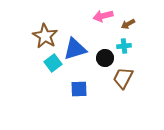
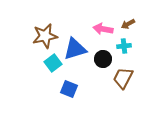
pink arrow: moved 13 px down; rotated 24 degrees clockwise
brown star: rotated 30 degrees clockwise
black circle: moved 2 px left, 1 px down
blue square: moved 10 px left; rotated 24 degrees clockwise
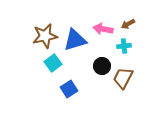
blue triangle: moved 9 px up
black circle: moved 1 px left, 7 px down
blue square: rotated 36 degrees clockwise
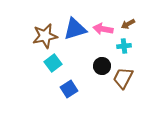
blue triangle: moved 11 px up
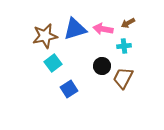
brown arrow: moved 1 px up
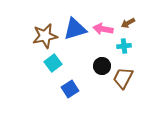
blue square: moved 1 px right
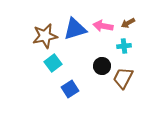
pink arrow: moved 3 px up
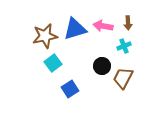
brown arrow: rotated 64 degrees counterclockwise
cyan cross: rotated 16 degrees counterclockwise
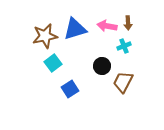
pink arrow: moved 4 px right
brown trapezoid: moved 4 px down
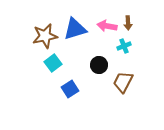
black circle: moved 3 px left, 1 px up
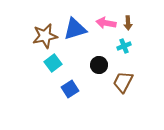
pink arrow: moved 1 px left, 3 px up
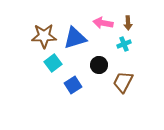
pink arrow: moved 3 px left
blue triangle: moved 9 px down
brown star: moved 1 px left; rotated 10 degrees clockwise
cyan cross: moved 2 px up
blue square: moved 3 px right, 4 px up
